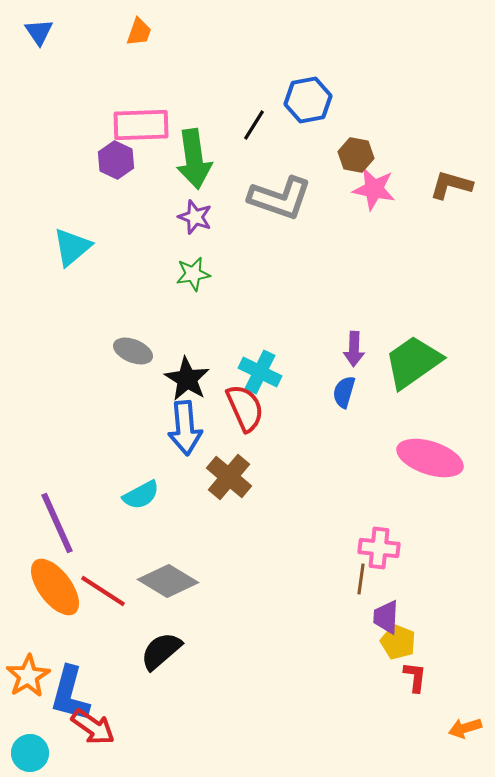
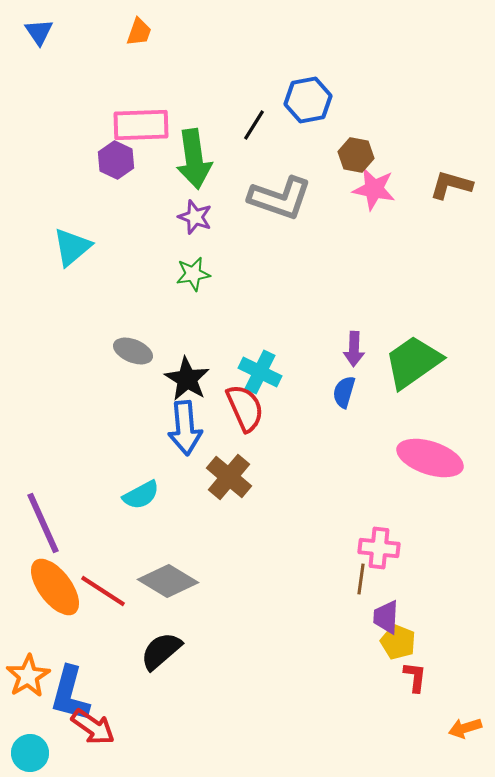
purple line: moved 14 px left
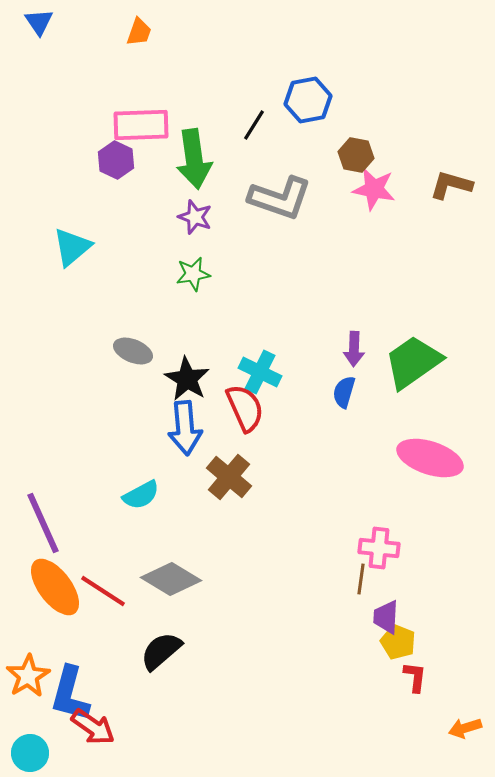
blue triangle: moved 10 px up
gray diamond: moved 3 px right, 2 px up
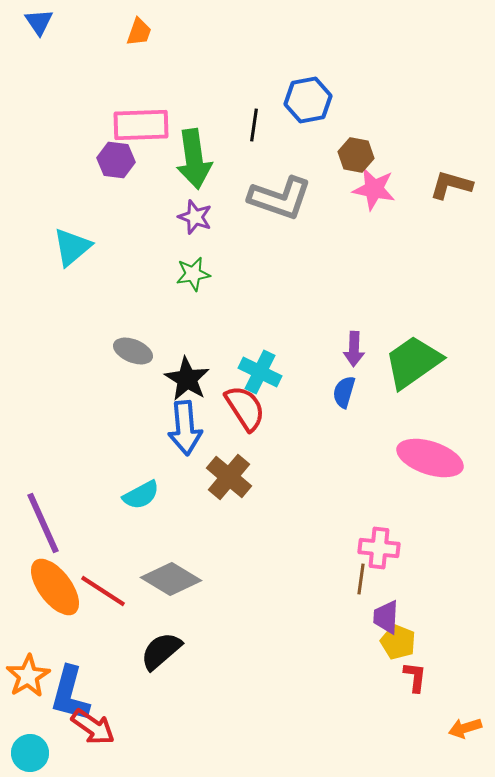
black line: rotated 24 degrees counterclockwise
purple hexagon: rotated 18 degrees counterclockwise
red semicircle: rotated 9 degrees counterclockwise
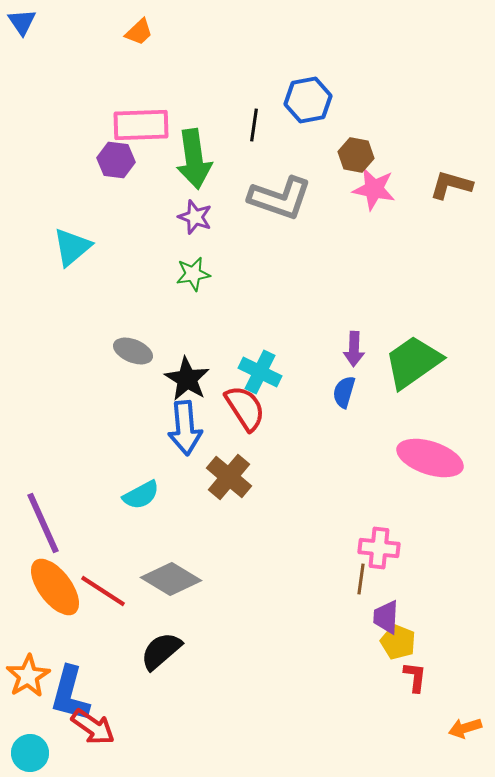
blue triangle: moved 17 px left
orange trapezoid: rotated 28 degrees clockwise
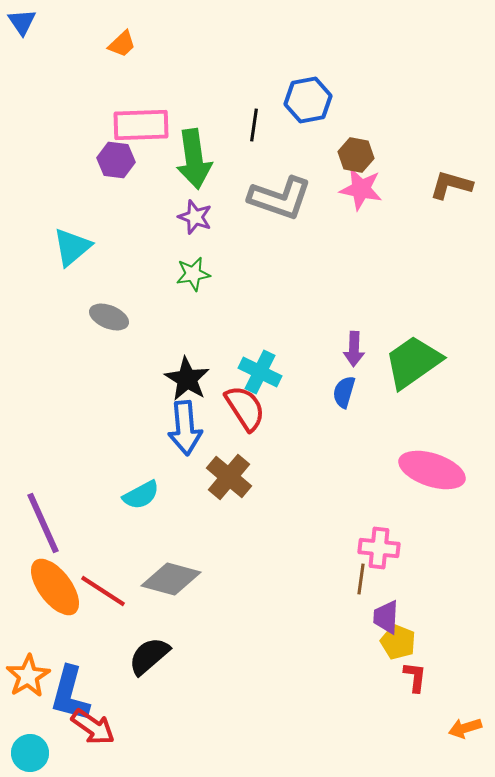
orange trapezoid: moved 17 px left, 12 px down
pink star: moved 13 px left
gray ellipse: moved 24 px left, 34 px up
pink ellipse: moved 2 px right, 12 px down
gray diamond: rotated 16 degrees counterclockwise
black semicircle: moved 12 px left, 5 px down
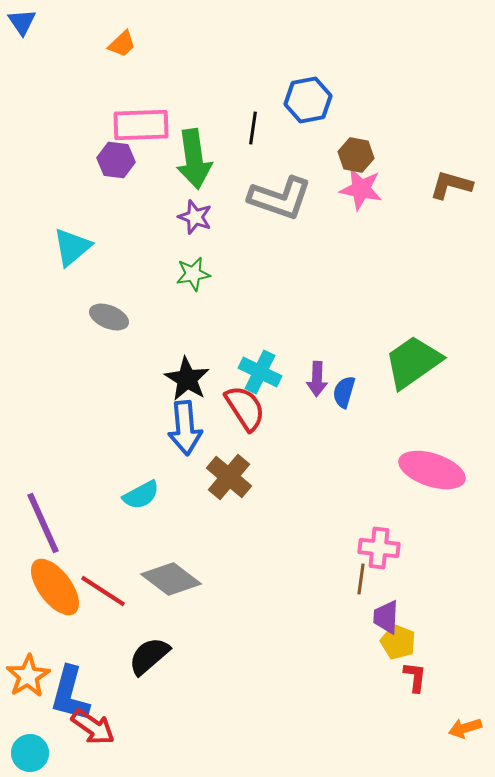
black line: moved 1 px left, 3 px down
purple arrow: moved 37 px left, 30 px down
gray diamond: rotated 22 degrees clockwise
